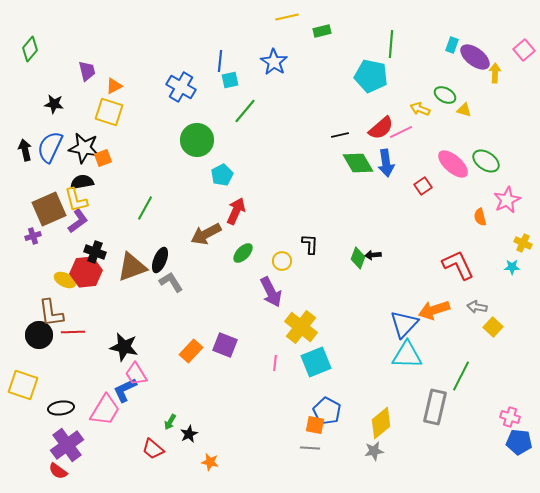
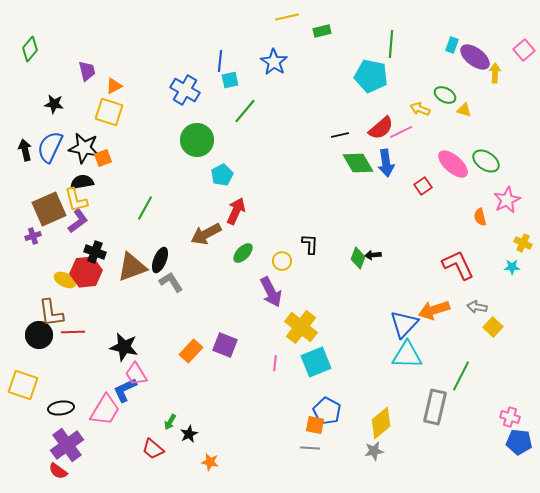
blue cross at (181, 87): moved 4 px right, 3 px down
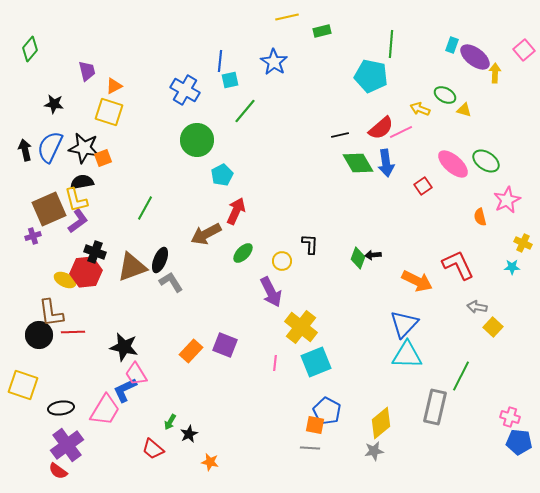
orange arrow at (434, 310): moved 17 px left, 29 px up; rotated 136 degrees counterclockwise
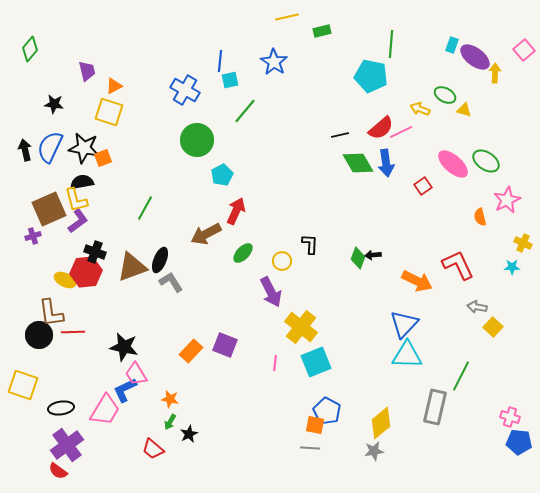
orange star at (210, 462): moved 40 px left, 63 px up
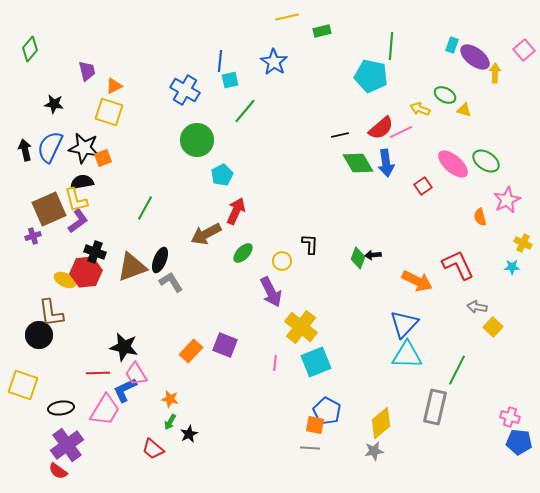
green line at (391, 44): moved 2 px down
red line at (73, 332): moved 25 px right, 41 px down
green line at (461, 376): moved 4 px left, 6 px up
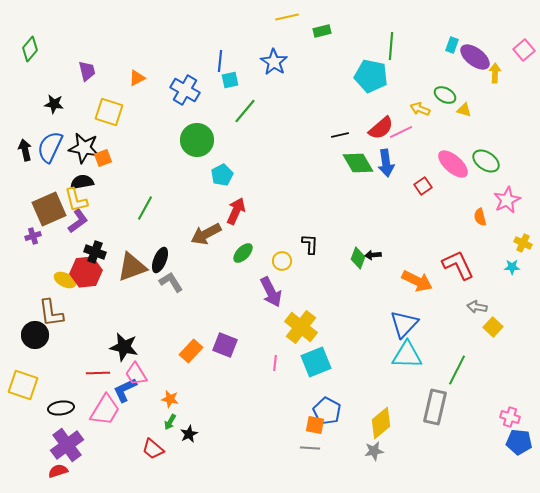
orange triangle at (114, 86): moved 23 px right, 8 px up
black circle at (39, 335): moved 4 px left
red semicircle at (58, 471): rotated 126 degrees clockwise
